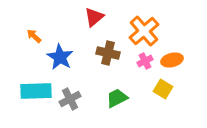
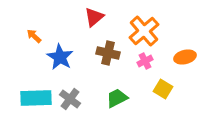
orange ellipse: moved 13 px right, 3 px up
cyan rectangle: moved 7 px down
gray cross: rotated 25 degrees counterclockwise
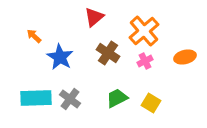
brown cross: rotated 20 degrees clockwise
yellow square: moved 12 px left, 14 px down
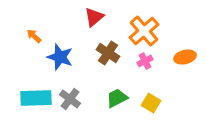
blue star: rotated 12 degrees counterclockwise
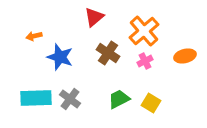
orange arrow: rotated 56 degrees counterclockwise
orange ellipse: moved 1 px up
green trapezoid: moved 2 px right, 1 px down
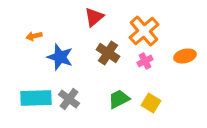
gray cross: moved 1 px left
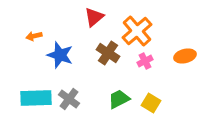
orange cross: moved 7 px left
blue star: moved 2 px up
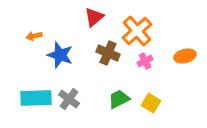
brown cross: rotated 10 degrees counterclockwise
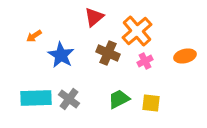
orange arrow: rotated 21 degrees counterclockwise
blue star: moved 1 px right; rotated 12 degrees clockwise
yellow square: rotated 24 degrees counterclockwise
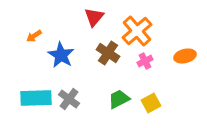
red triangle: rotated 10 degrees counterclockwise
brown cross: rotated 10 degrees clockwise
yellow square: rotated 36 degrees counterclockwise
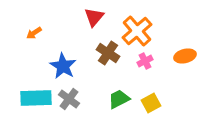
orange arrow: moved 3 px up
blue star: moved 2 px right, 11 px down
